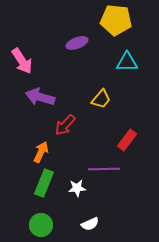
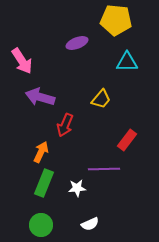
red arrow: rotated 20 degrees counterclockwise
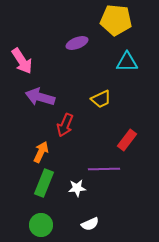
yellow trapezoid: rotated 25 degrees clockwise
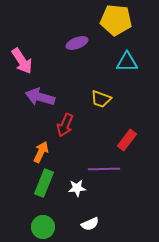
yellow trapezoid: rotated 45 degrees clockwise
green circle: moved 2 px right, 2 px down
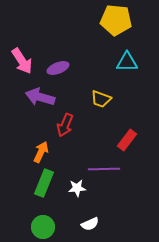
purple ellipse: moved 19 px left, 25 px down
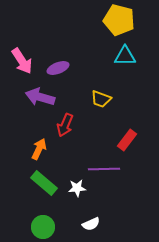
yellow pentagon: moved 3 px right; rotated 8 degrees clockwise
cyan triangle: moved 2 px left, 6 px up
orange arrow: moved 2 px left, 3 px up
green rectangle: rotated 72 degrees counterclockwise
white semicircle: moved 1 px right
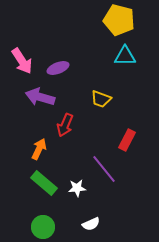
red rectangle: rotated 10 degrees counterclockwise
purple line: rotated 52 degrees clockwise
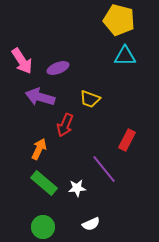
yellow trapezoid: moved 11 px left
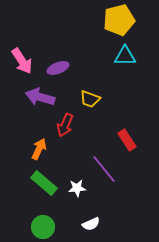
yellow pentagon: rotated 28 degrees counterclockwise
red rectangle: rotated 60 degrees counterclockwise
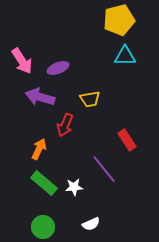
yellow trapezoid: rotated 30 degrees counterclockwise
white star: moved 3 px left, 1 px up
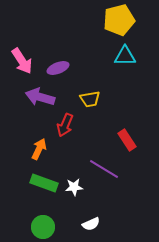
purple line: rotated 20 degrees counterclockwise
green rectangle: rotated 20 degrees counterclockwise
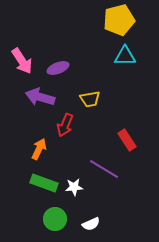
green circle: moved 12 px right, 8 px up
